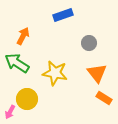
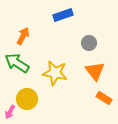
orange triangle: moved 2 px left, 2 px up
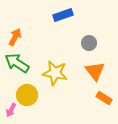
orange arrow: moved 8 px left, 1 px down
yellow circle: moved 4 px up
pink arrow: moved 1 px right, 2 px up
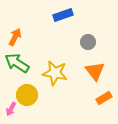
gray circle: moved 1 px left, 1 px up
orange rectangle: rotated 63 degrees counterclockwise
pink arrow: moved 1 px up
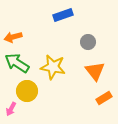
orange arrow: moved 2 px left; rotated 132 degrees counterclockwise
yellow star: moved 2 px left, 6 px up
yellow circle: moved 4 px up
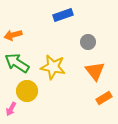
orange arrow: moved 2 px up
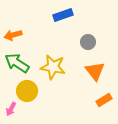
orange rectangle: moved 2 px down
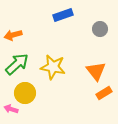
gray circle: moved 12 px right, 13 px up
green arrow: moved 1 px down; rotated 105 degrees clockwise
orange triangle: moved 1 px right
yellow circle: moved 2 px left, 2 px down
orange rectangle: moved 7 px up
pink arrow: rotated 80 degrees clockwise
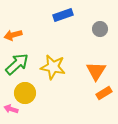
orange triangle: rotated 10 degrees clockwise
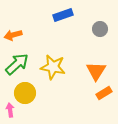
pink arrow: moved 1 px left, 1 px down; rotated 64 degrees clockwise
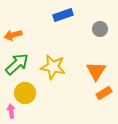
pink arrow: moved 1 px right, 1 px down
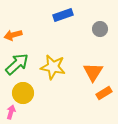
orange triangle: moved 3 px left, 1 px down
yellow circle: moved 2 px left
pink arrow: moved 1 px down; rotated 24 degrees clockwise
